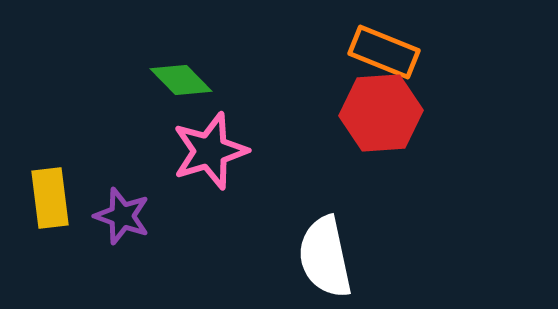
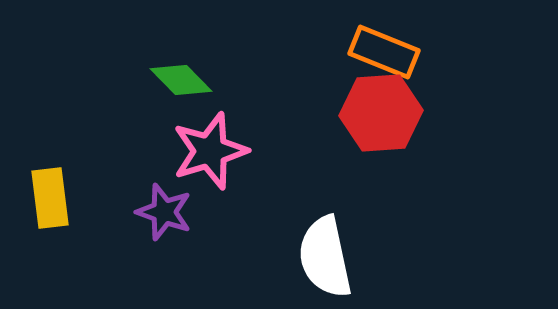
purple star: moved 42 px right, 4 px up
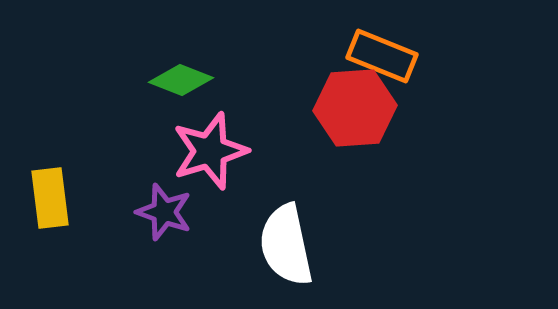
orange rectangle: moved 2 px left, 4 px down
green diamond: rotated 24 degrees counterclockwise
red hexagon: moved 26 px left, 5 px up
white semicircle: moved 39 px left, 12 px up
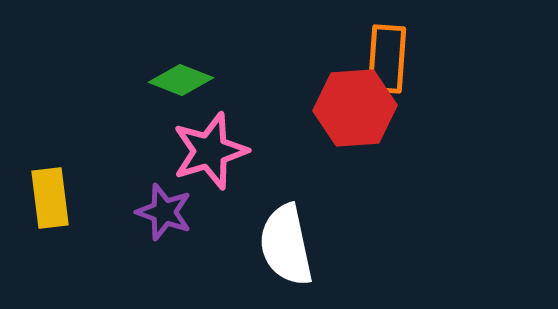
orange rectangle: moved 5 px right, 3 px down; rotated 72 degrees clockwise
